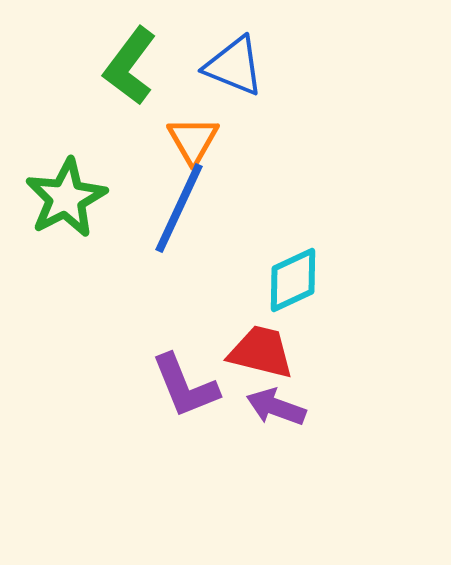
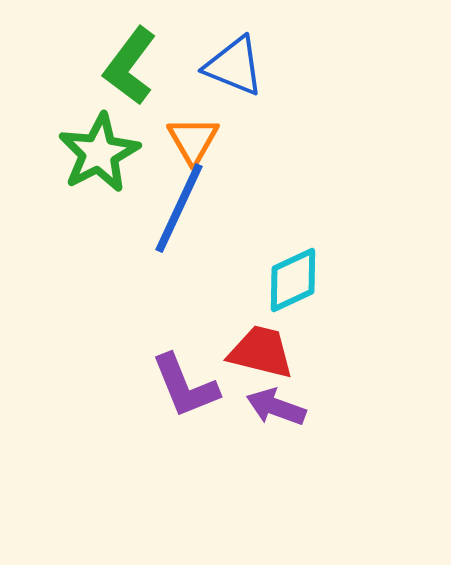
green star: moved 33 px right, 45 px up
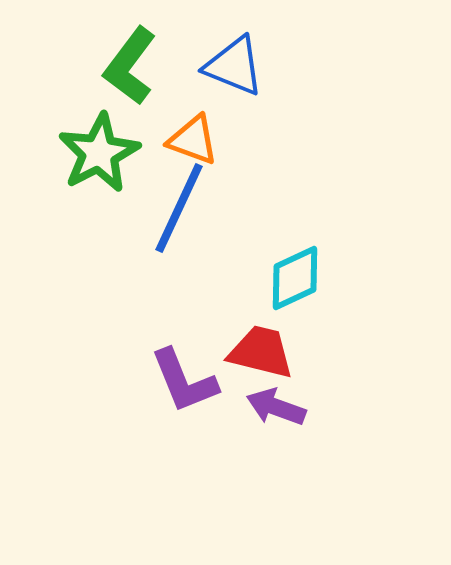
orange triangle: rotated 40 degrees counterclockwise
cyan diamond: moved 2 px right, 2 px up
purple L-shape: moved 1 px left, 5 px up
